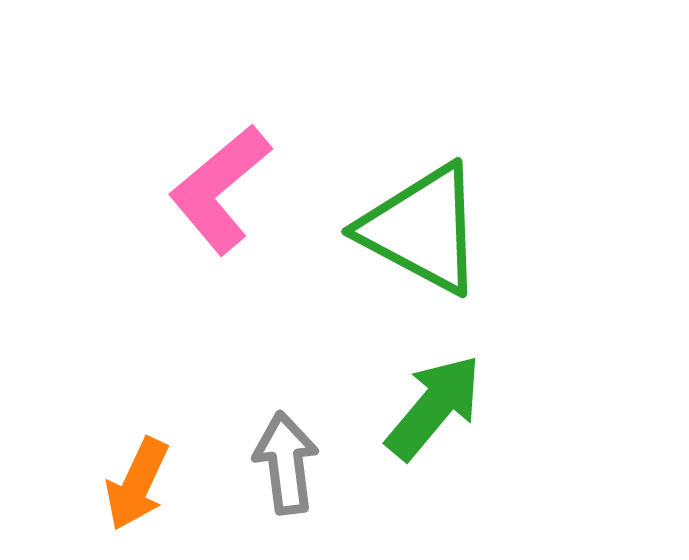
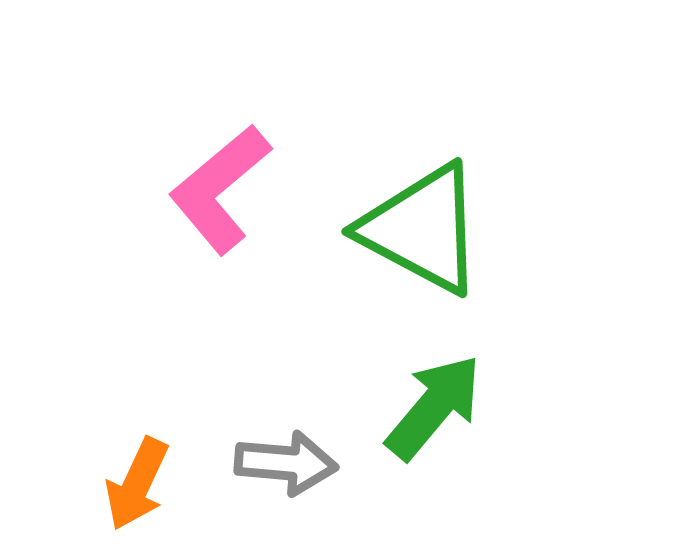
gray arrow: rotated 102 degrees clockwise
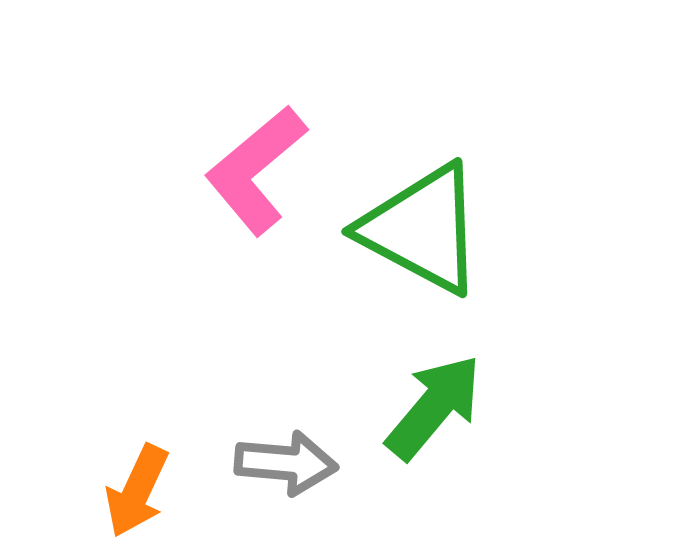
pink L-shape: moved 36 px right, 19 px up
orange arrow: moved 7 px down
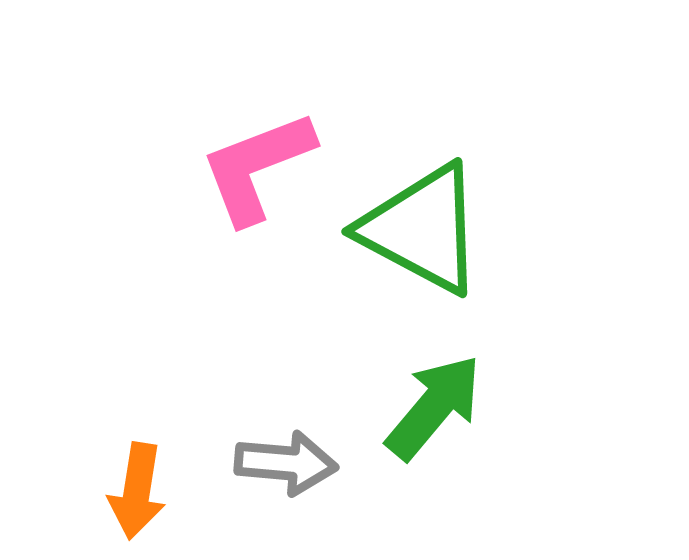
pink L-shape: moved 1 px right, 3 px up; rotated 19 degrees clockwise
orange arrow: rotated 16 degrees counterclockwise
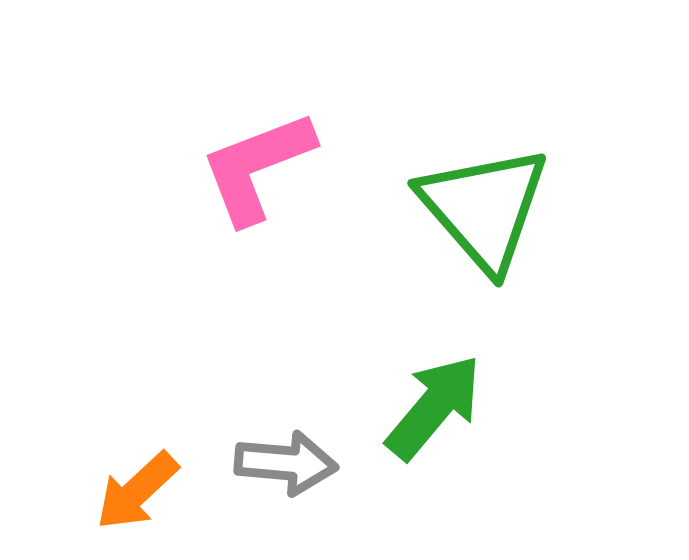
green triangle: moved 62 px right, 21 px up; rotated 21 degrees clockwise
orange arrow: rotated 38 degrees clockwise
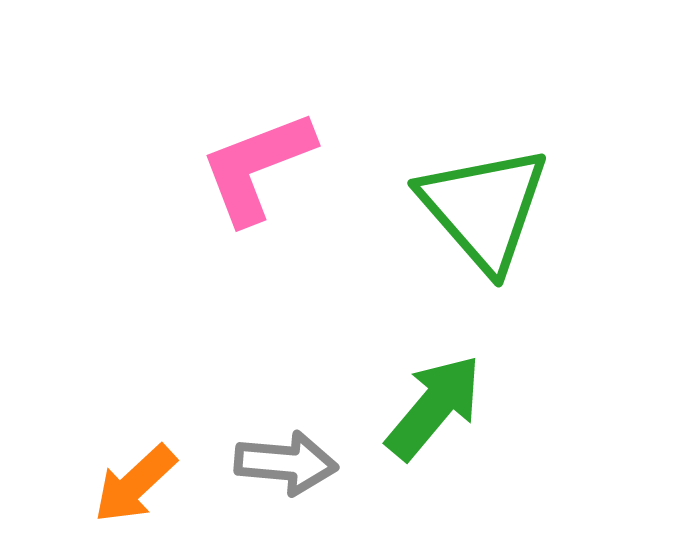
orange arrow: moved 2 px left, 7 px up
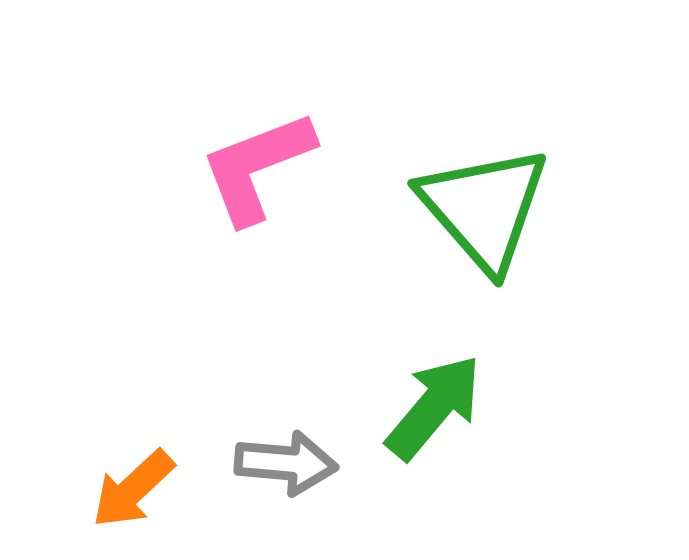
orange arrow: moved 2 px left, 5 px down
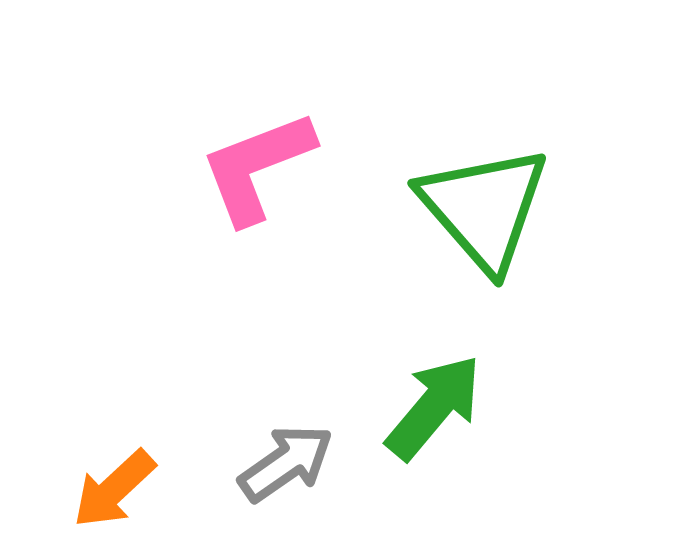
gray arrow: rotated 40 degrees counterclockwise
orange arrow: moved 19 px left
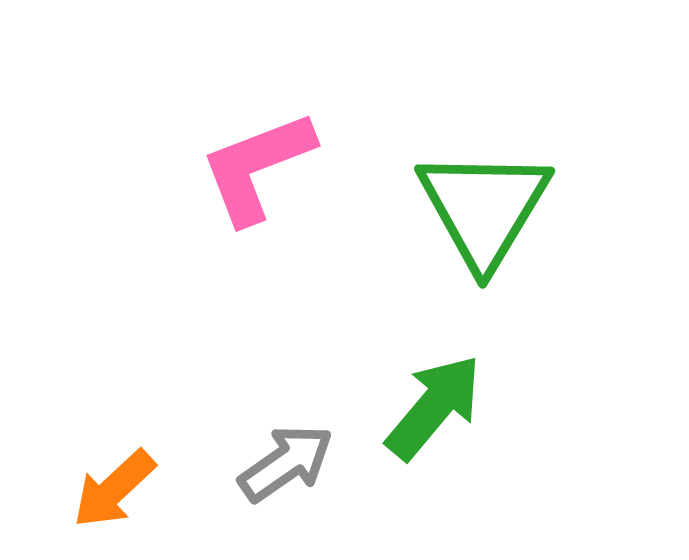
green triangle: rotated 12 degrees clockwise
